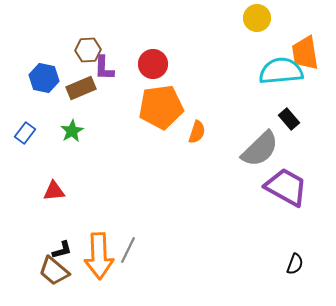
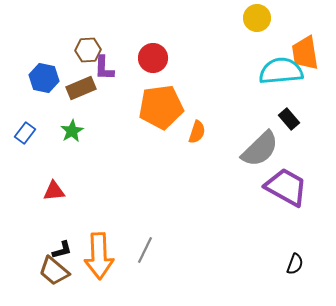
red circle: moved 6 px up
gray line: moved 17 px right
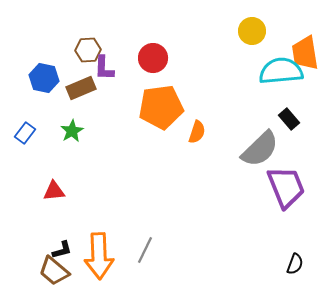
yellow circle: moved 5 px left, 13 px down
purple trapezoid: rotated 39 degrees clockwise
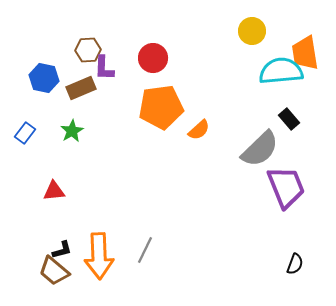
orange semicircle: moved 2 px right, 2 px up; rotated 30 degrees clockwise
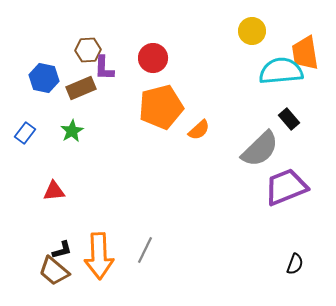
orange pentagon: rotated 6 degrees counterclockwise
purple trapezoid: rotated 90 degrees counterclockwise
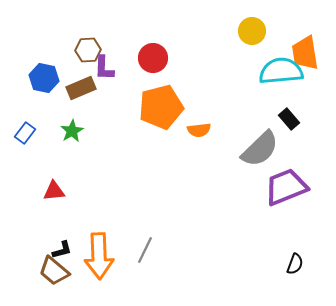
orange semicircle: rotated 35 degrees clockwise
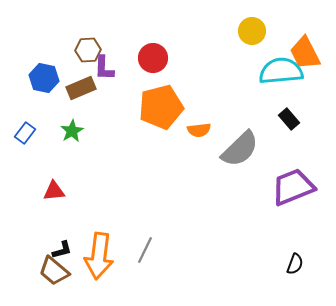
orange trapezoid: rotated 18 degrees counterclockwise
gray semicircle: moved 20 px left
purple trapezoid: moved 7 px right
orange arrow: rotated 9 degrees clockwise
